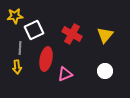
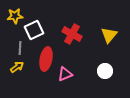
yellow triangle: moved 4 px right
yellow arrow: rotated 120 degrees counterclockwise
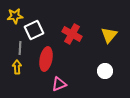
yellow arrow: rotated 56 degrees counterclockwise
pink triangle: moved 6 px left, 10 px down
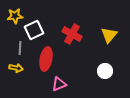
yellow arrow: moved 1 px left, 1 px down; rotated 104 degrees clockwise
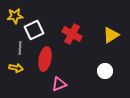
yellow triangle: moved 2 px right; rotated 18 degrees clockwise
red ellipse: moved 1 px left
